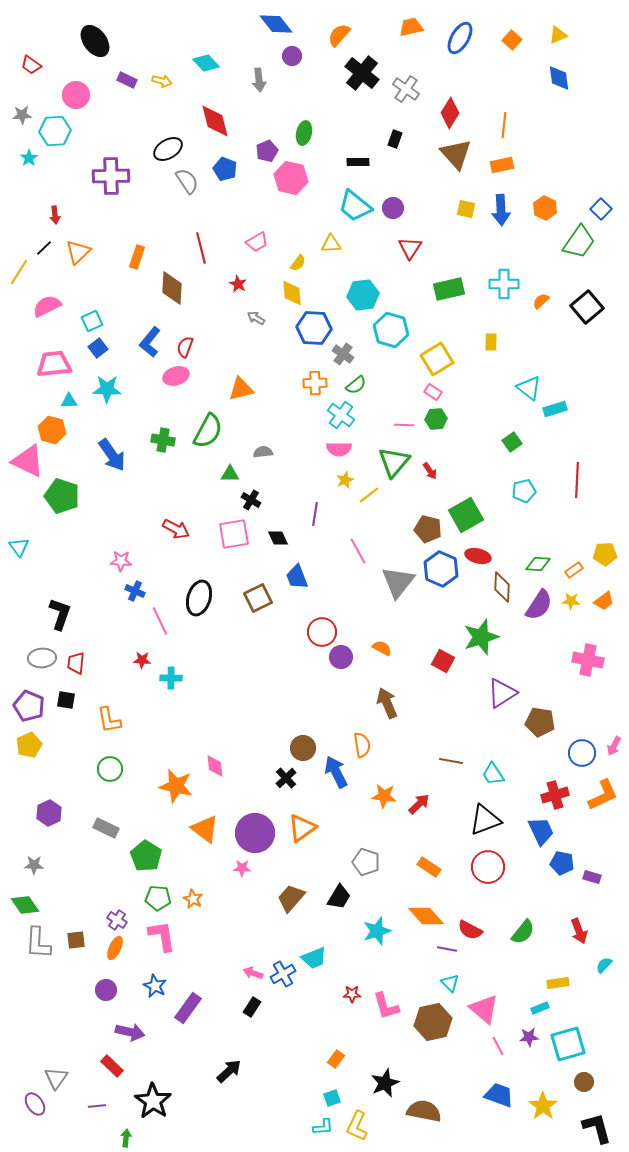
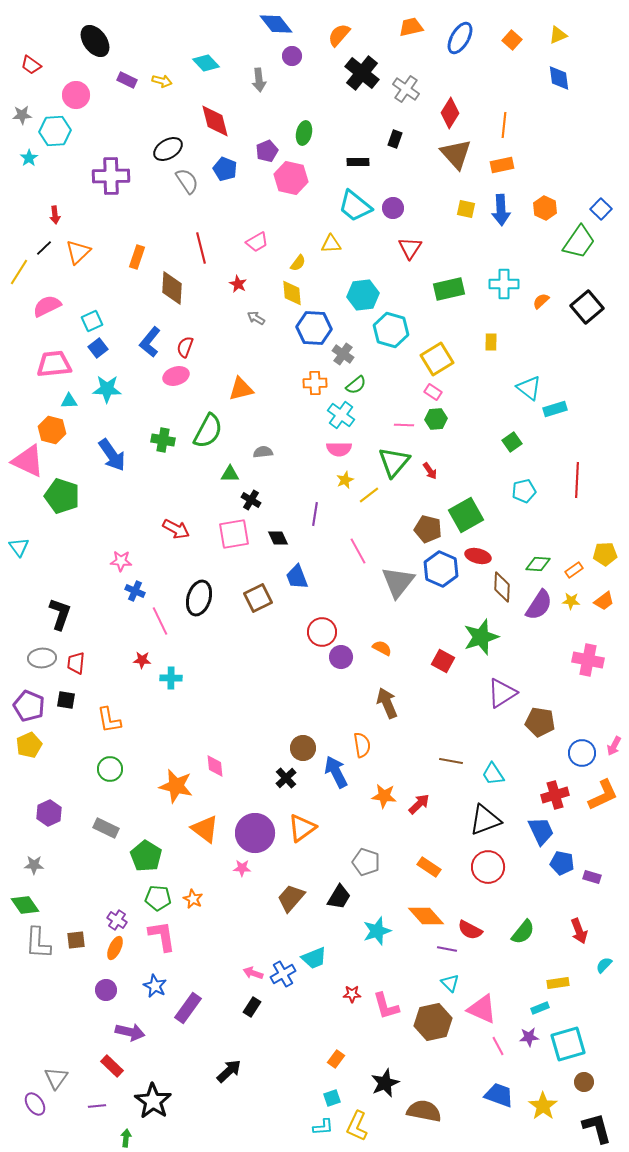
pink triangle at (484, 1009): moved 2 px left; rotated 16 degrees counterclockwise
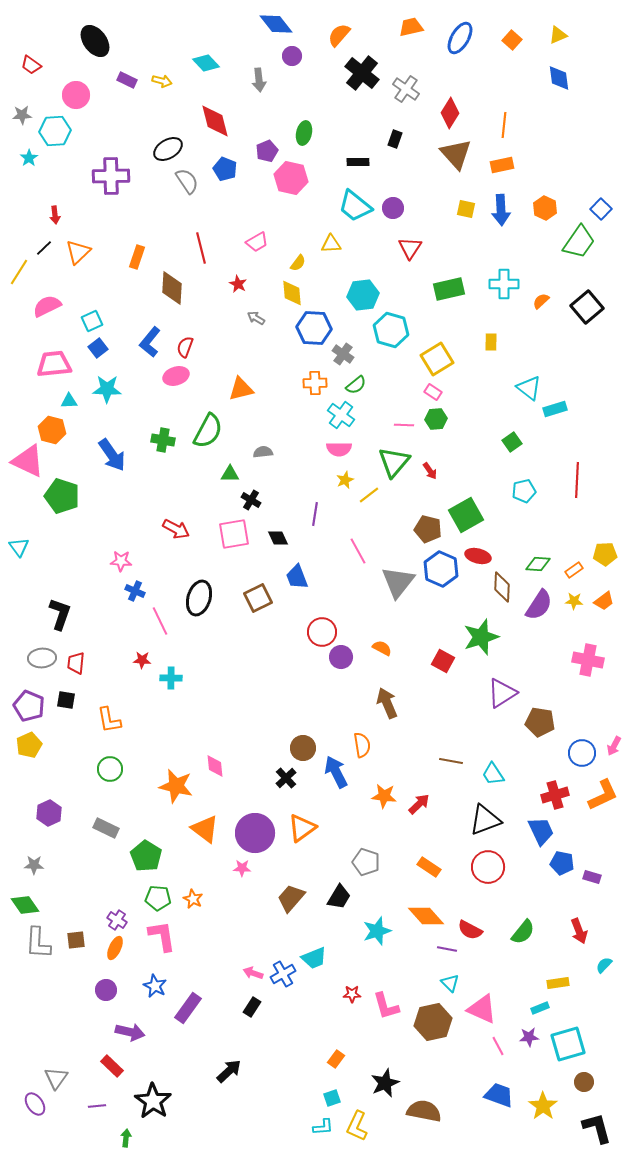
yellow star at (571, 601): moved 3 px right
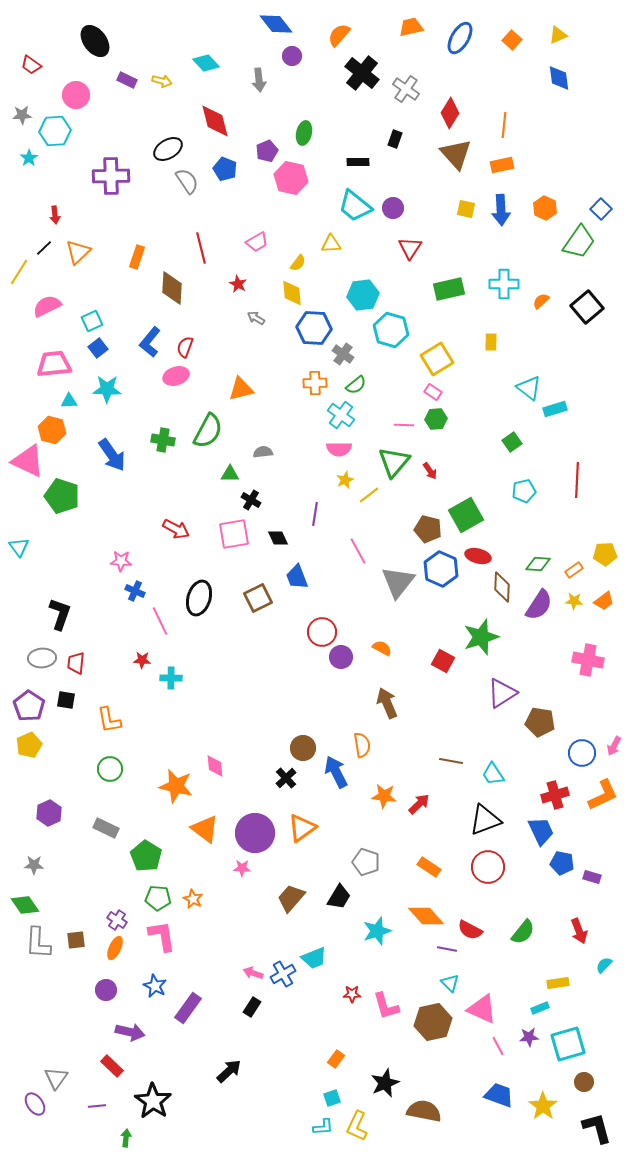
purple pentagon at (29, 706): rotated 12 degrees clockwise
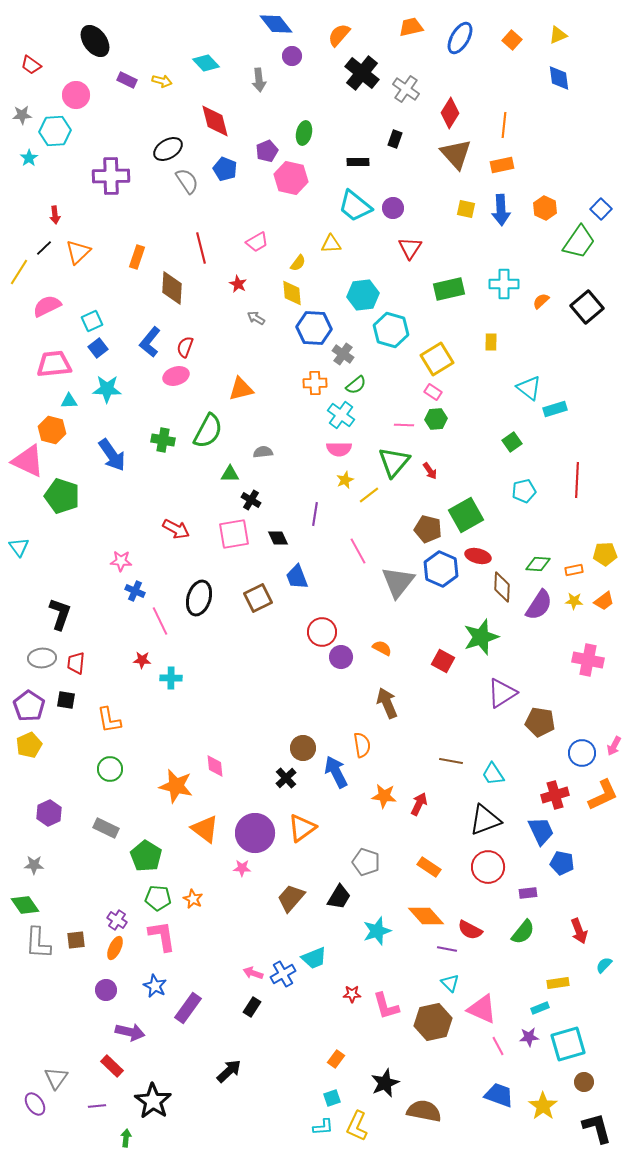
orange rectangle at (574, 570): rotated 24 degrees clockwise
red arrow at (419, 804): rotated 20 degrees counterclockwise
purple rectangle at (592, 877): moved 64 px left, 16 px down; rotated 24 degrees counterclockwise
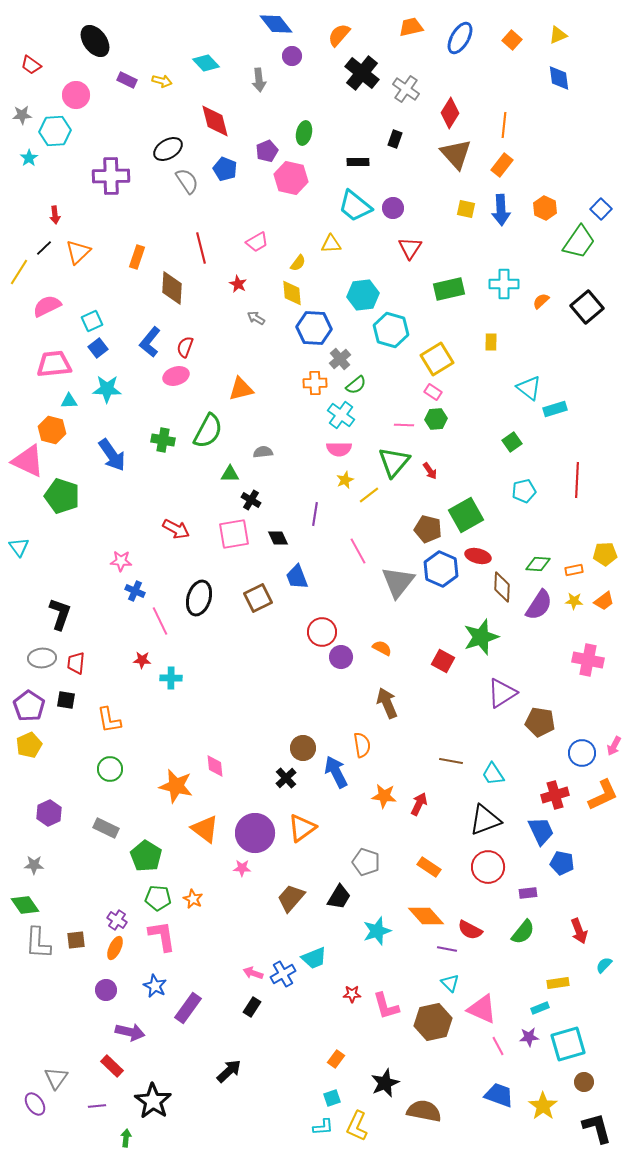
orange rectangle at (502, 165): rotated 40 degrees counterclockwise
gray cross at (343, 354): moved 3 px left, 5 px down; rotated 15 degrees clockwise
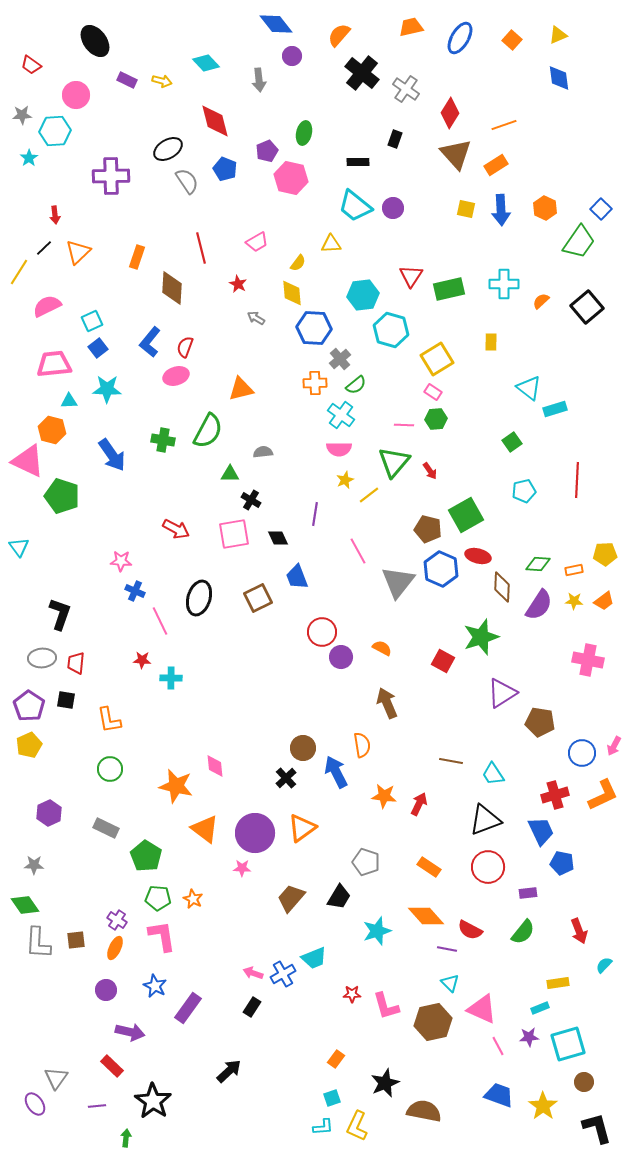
orange line at (504, 125): rotated 65 degrees clockwise
orange rectangle at (502, 165): moved 6 px left; rotated 20 degrees clockwise
red triangle at (410, 248): moved 1 px right, 28 px down
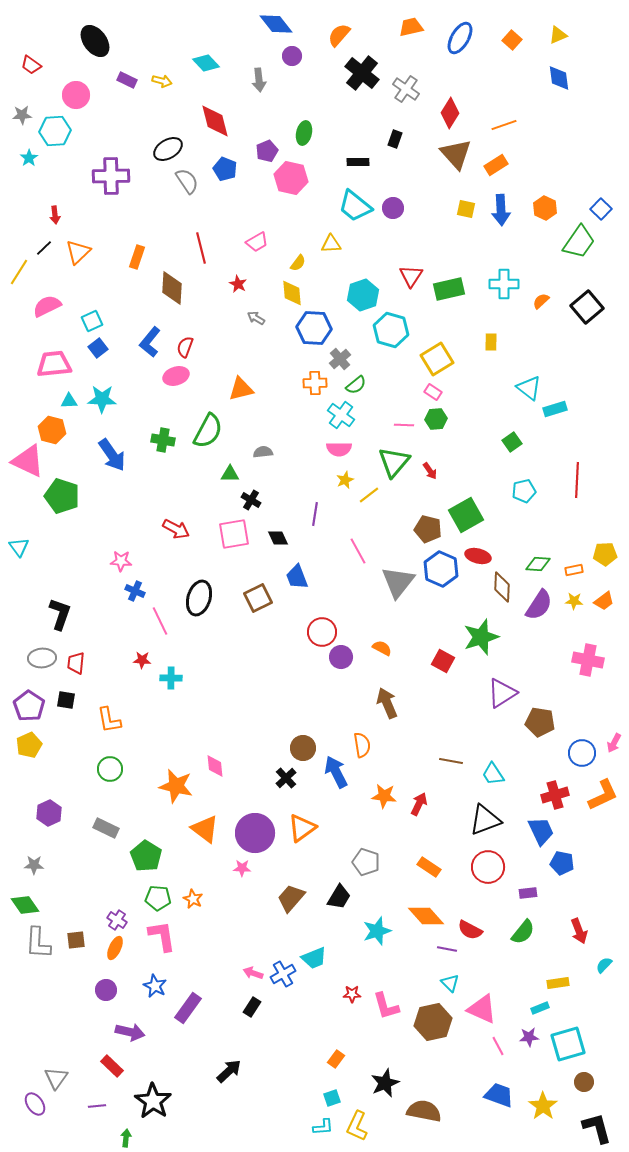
cyan hexagon at (363, 295): rotated 12 degrees counterclockwise
cyan star at (107, 389): moved 5 px left, 10 px down
pink arrow at (614, 746): moved 3 px up
